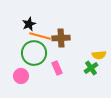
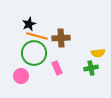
orange line: moved 3 px left
yellow semicircle: moved 1 px left, 2 px up
green cross: rotated 24 degrees clockwise
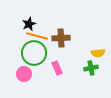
pink circle: moved 3 px right, 2 px up
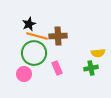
brown cross: moved 3 px left, 2 px up
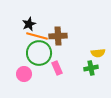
green circle: moved 5 px right
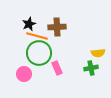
brown cross: moved 1 px left, 9 px up
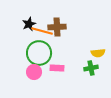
orange line: moved 5 px right, 5 px up
pink rectangle: rotated 64 degrees counterclockwise
pink circle: moved 10 px right, 2 px up
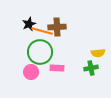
green circle: moved 1 px right, 1 px up
pink circle: moved 3 px left
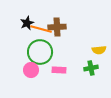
black star: moved 2 px left, 1 px up
orange line: moved 1 px left, 2 px up
yellow semicircle: moved 1 px right, 3 px up
pink rectangle: moved 2 px right, 2 px down
pink circle: moved 2 px up
